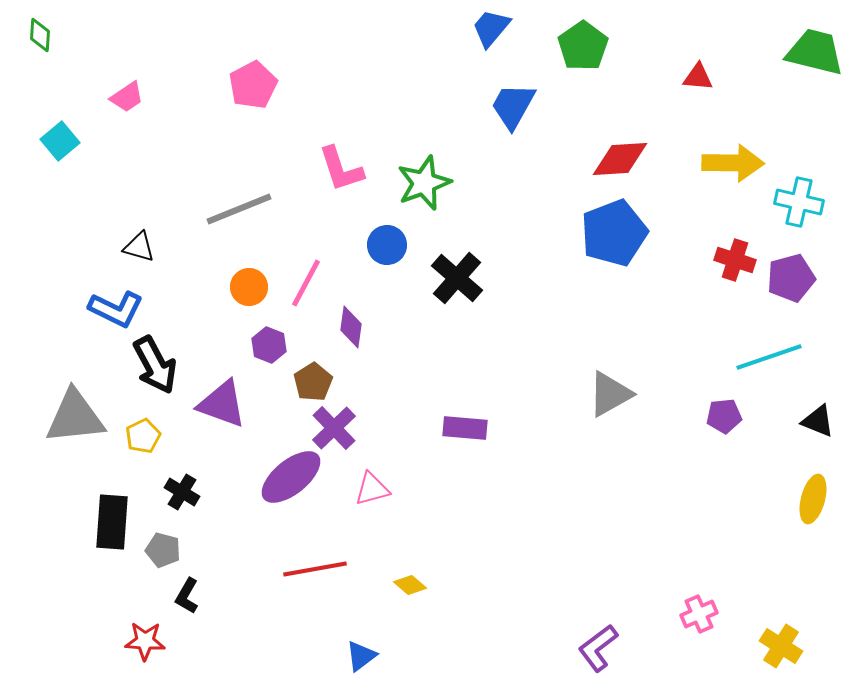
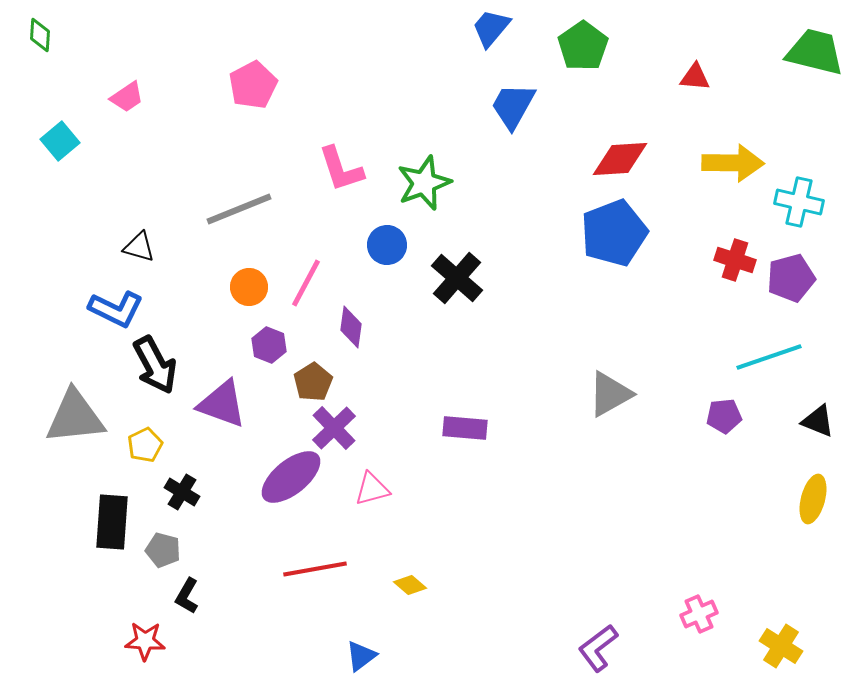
red triangle at (698, 77): moved 3 px left
yellow pentagon at (143, 436): moved 2 px right, 9 px down
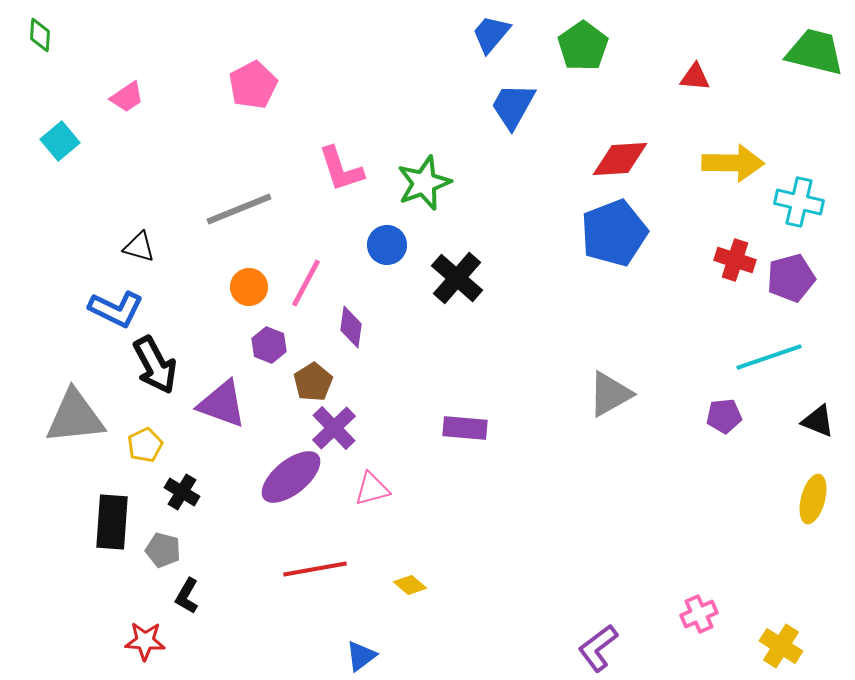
blue trapezoid at (491, 28): moved 6 px down
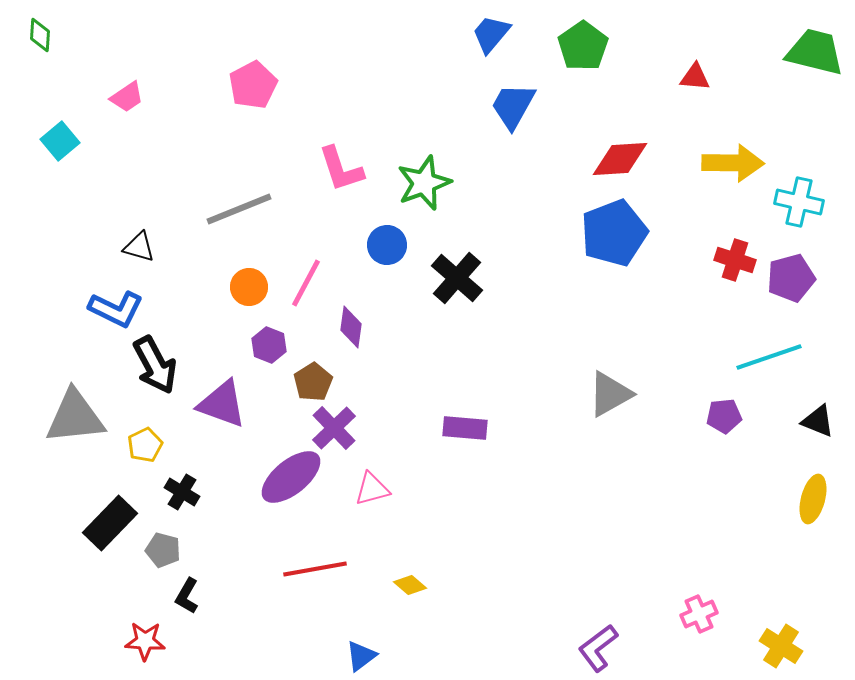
black rectangle at (112, 522): moved 2 px left, 1 px down; rotated 40 degrees clockwise
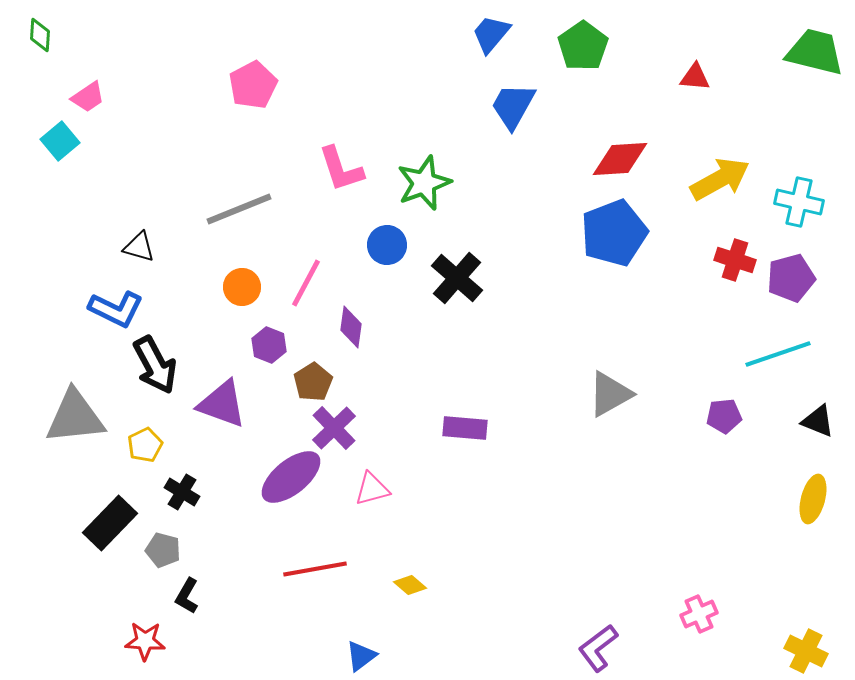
pink trapezoid at (127, 97): moved 39 px left
yellow arrow at (733, 163): moved 13 px left, 16 px down; rotated 30 degrees counterclockwise
orange circle at (249, 287): moved 7 px left
cyan line at (769, 357): moved 9 px right, 3 px up
yellow cross at (781, 646): moved 25 px right, 5 px down; rotated 6 degrees counterclockwise
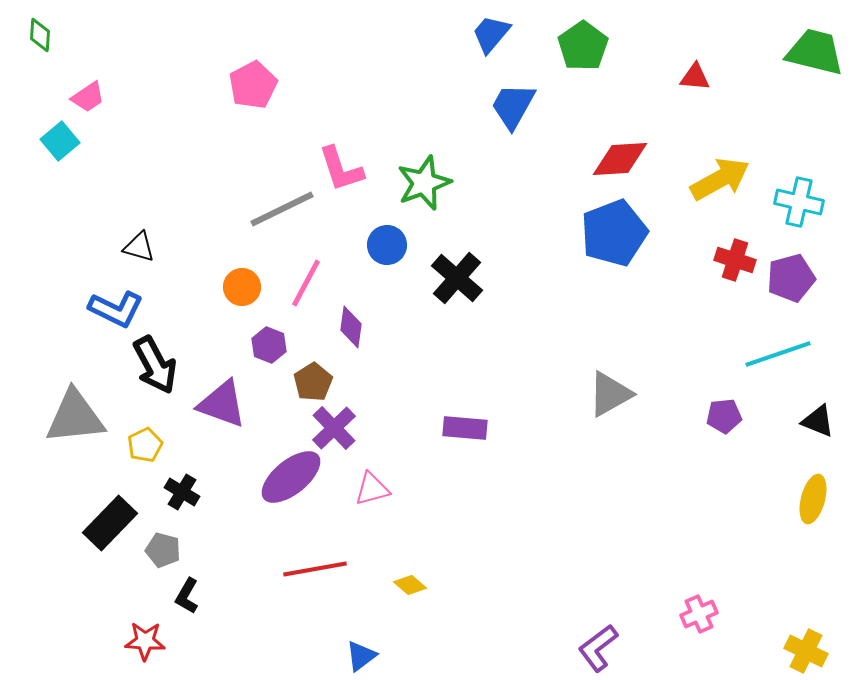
gray line at (239, 209): moved 43 px right; rotated 4 degrees counterclockwise
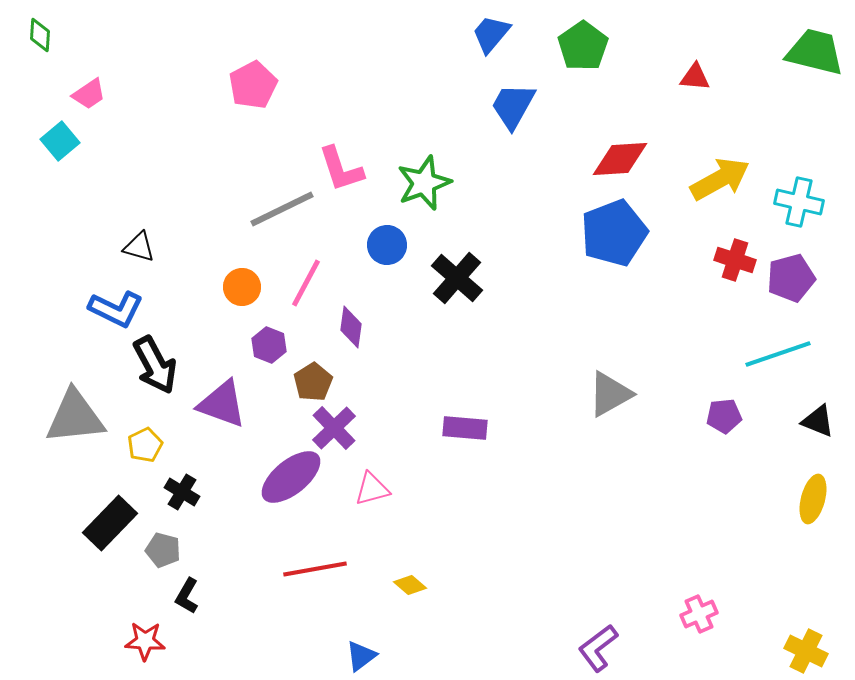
pink trapezoid at (88, 97): moved 1 px right, 3 px up
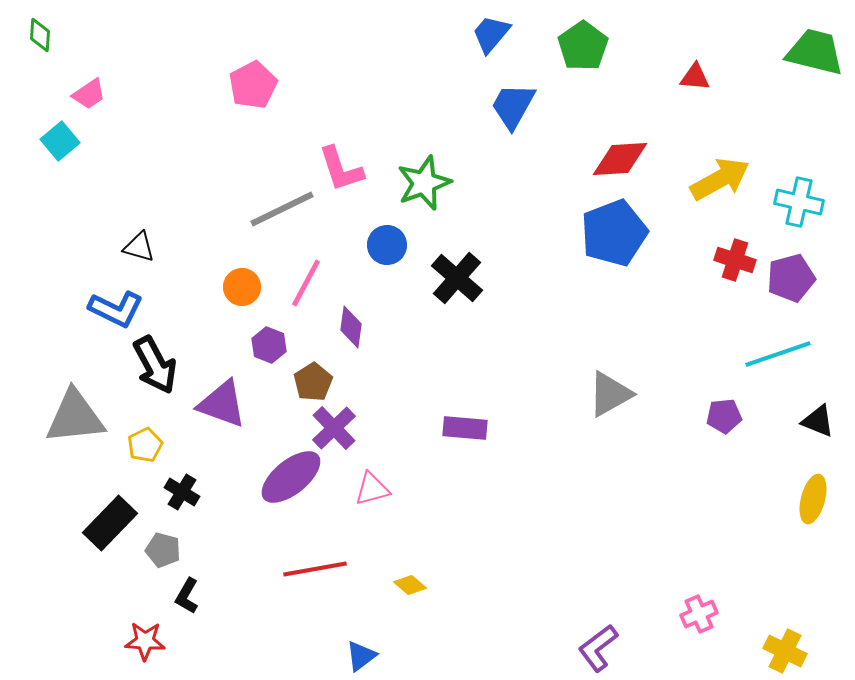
yellow cross at (806, 651): moved 21 px left
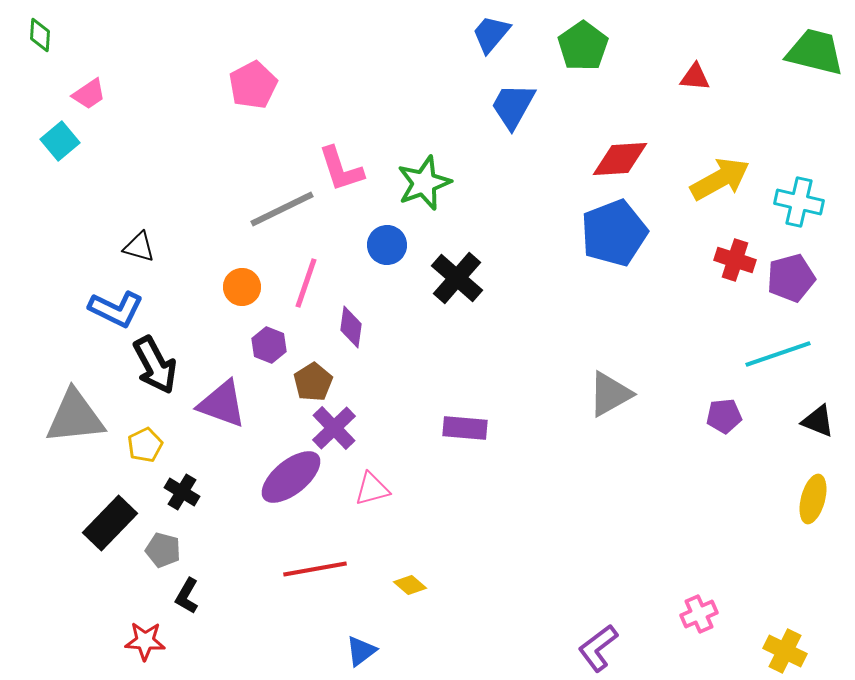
pink line at (306, 283): rotated 9 degrees counterclockwise
blue triangle at (361, 656): moved 5 px up
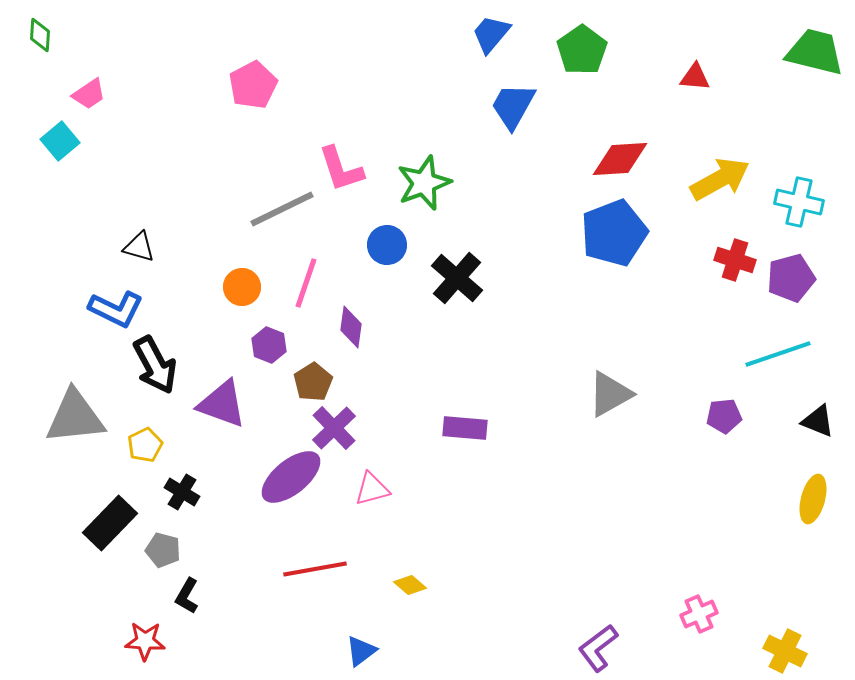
green pentagon at (583, 46): moved 1 px left, 4 px down
